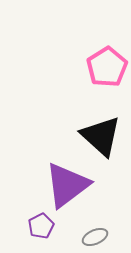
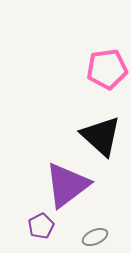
pink pentagon: moved 2 px down; rotated 24 degrees clockwise
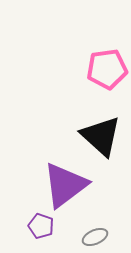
purple triangle: moved 2 px left
purple pentagon: rotated 25 degrees counterclockwise
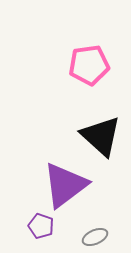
pink pentagon: moved 18 px left, 4 px up
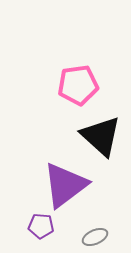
pink pentagon: moved 11 px left, 20 px down
purple pentagon: rotated 15 degrees counterclockwise
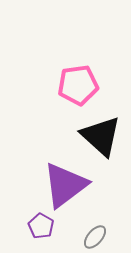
purple pentagon: rotated 25 degrees clockwise
gray ellipse: rotated 25 degrees counterclockwise
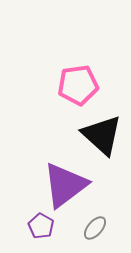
black triangle: moved 1 px right, 1 px up
gray ellipse: moved 9 px up
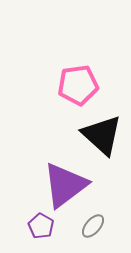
gray ellipse: moved 2 px left, 2 px up
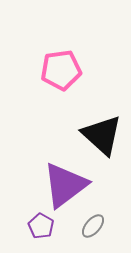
pink pentagon: moved 17 px left, 15 px up
